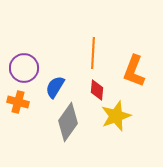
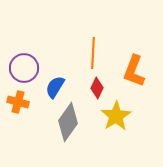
red diamond: moved 2 px up; rotated 20 degrees clockwise
yellow star: rotated 12 degrees counterclockwise
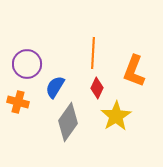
purple circle: moved 3 px right, 4 px up
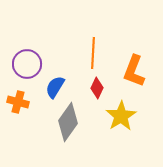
yellow star: moved 5 px right
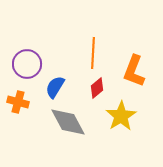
red diamond: rotated 25 degrees clockwise
gray diamond: rotated 63 degrees counterclockwise
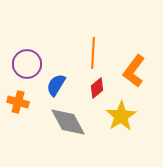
orange L-shape: rotated 16 degrees clockwise
blue semicircle: moved 1 px right, 2 px up
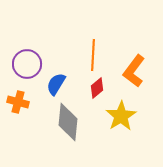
orange line: moved 2 px down
blue semicircle: moved 1 px up
gray diamond: rotated 33 degrees clockwise
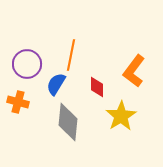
orange line: moved 22 px left; rotated 8 degrees clockwise
red diamond: moved 1 px up; rotated 50 degrees counterclockwise
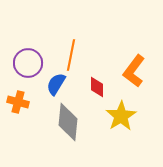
purple circle: moved 1 px right, 1 px up
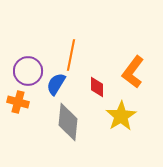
purple circle: moved 8 px down
orange L-shape: moved 1 px left, 1 px down
